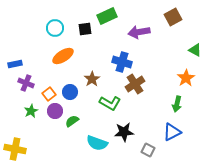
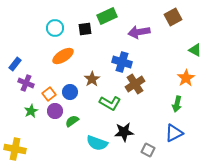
blue rectangle: rotated 40 degrees counterclockwise
blue triangle: moved 2 px right, 1 px down
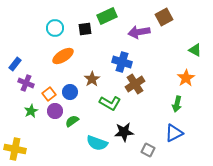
brown square: moved 9 px left
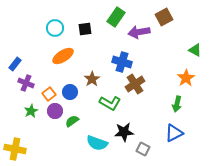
green rectangle: moved 9 px right, 1 px down; rotated 30 degrees counterclockwise
gray square: moved 5 px left, 1 px up
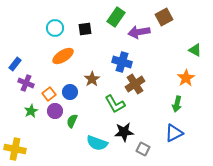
green L-shape: moved 5 px right, 1 px down; rotated 30 degrees clockwise
green semicircle: rotated 32 degrees counterclockwise
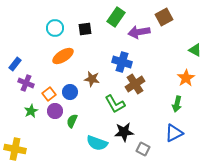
brown star: rotated 28 degrees counterclockwise
